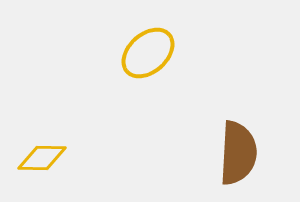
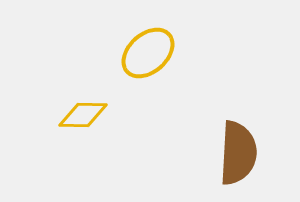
yellow diamond: moved 41 px right, 43 px up
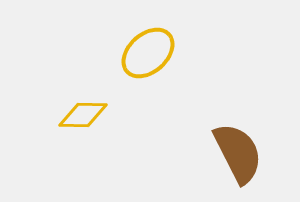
brown semicircle: rotated 30 degrees counterclockwise
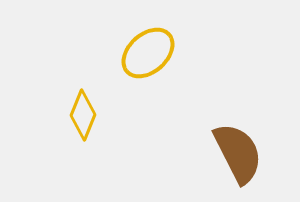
yellow diamond: rotated 69 degrees counterclockwise
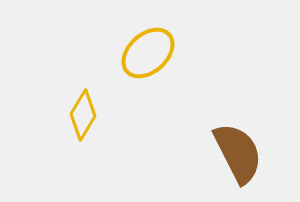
yellow diamond: rotated 9 degrees clockwise
